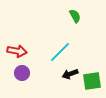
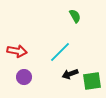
purple circle: moved 2 px right, 4 px down
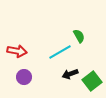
green semicircle: moved 4 px right, 20 px down
cyan line: rotated 15 degrees clockwise
green square: rotated 30 degrees counterclockwise
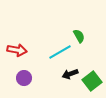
red arrow: moved 1 px up
purple circle: moved 1 px down
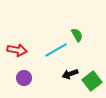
green semicircle: moved 2 px left, 1 px up
cyan line: moved 4 px left, 2 px up
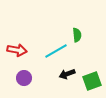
green semicircle: rotated 24 degrees clockwise
cyan line: moved 1 px down
black arrow: moved 3 px left
green square: rotated 18 degrees clockwise
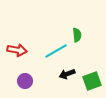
purple circle: moved 1 px right, 3 px down
